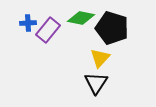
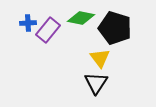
black pentagon: moved 3 px right
yellow triangle: rotated 20 degrees counterclockwise
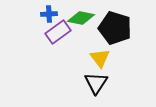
blue cross: moved 21 px right, 9 px up
purple rectangle: moved 10 px right, 2 px down; rotated 15 degrees clockwise
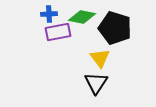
green diamond: moved 1 px right, 1 px up
purple rectangle: rotated 25 degrees clockwise
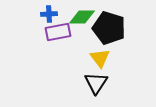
green diamond: rotated 12 degrees counterclockwise
black pentagon: moved 6 px left
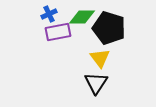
blue cross: rotated 21 degrees counterclockwise
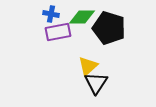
blue cross: moved 2 px right; rotated 35 degrees clockwise
yellow triangle: moved 12 px left, 8 px down; rotated 25 degrees clockwise
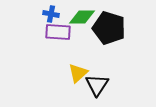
purple rectangle: rotated 15 degrees clockwise
yellow triangle: moved 10 px left, 7 px down
black triangle: moved 1 px right, 2 px down
